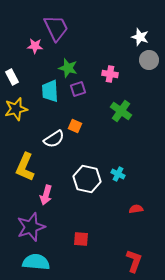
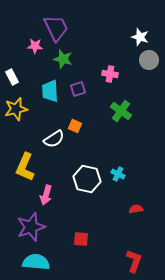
green star: moved 5 px left, 9 px up
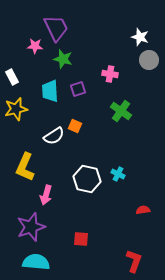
white semicircle: moved 3 px up
red semicircle: moved 7 px right, 1 px down
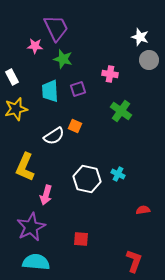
purple star: rotated 8 degrees counterclockwise
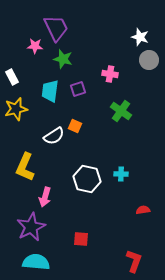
cyan trapezoid: rotated 10 degrees clockwise
cyan cross: moved 3 px right; rotated 24 degrees counterclockwise
pink arrow: moved 1 px left, 2 px down
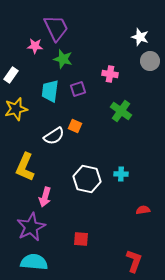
gray circle: moved 1 px right, 1 px down
white rectangle: moved 1 px left, 2 px up; rotated 63 degrees clockwise
cyan semicircle: moved 2 px left
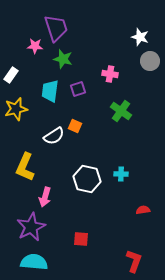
purple trapezoid: rotated 8 degrees clockwise
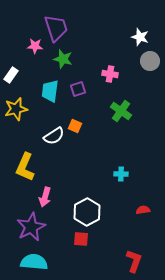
white hexagon: moved 33 px down; rotated 20 degrees clockwise
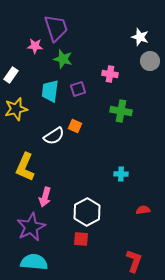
green cross: rotated 25 degrees counterclockwise
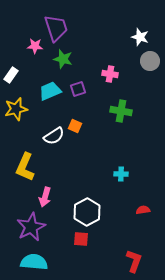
cyan trapezoid: rotated 60 degrees clockwise
